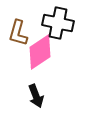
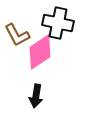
brown L-shape: moved 1 px left, 2 px down; rotated 44 degrees counterclockwise
black arrow: rotated 30 degrees clockwise
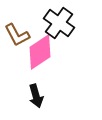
black cross: moved 1 px right; rotated 24 degrees clockwise
black arrow: rotated 25 degrees counterclockwise
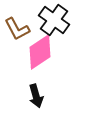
black cross: moved 5 px left, 3 px up
brown L-shape: moved 6 px up
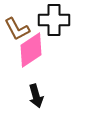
black cross: rotated 36 degrees counterclockwise
pink diamond: moved 9 px left, 2 px up
